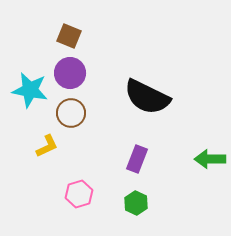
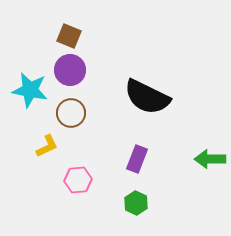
purple circle: moved 3 px up
pink hexagon: moved 1 px left, 14 px up; rotated 12 degrees clockwise
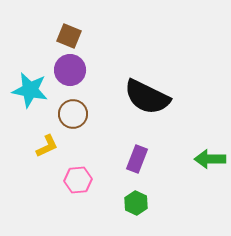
brown circle: moved 2 px right, 1 px down
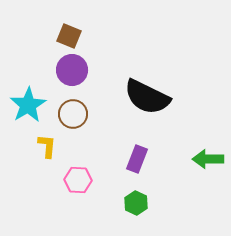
purple circle: moved 2 px right
cyan star: moved 2 px left, 15 px down; rotated 30 degrees clockwise
yellow L-shape: rotated 60 degrees counterclockwise
green arrow: moved 2 px left
pink hexagon: rotated 8 degrees clockwise
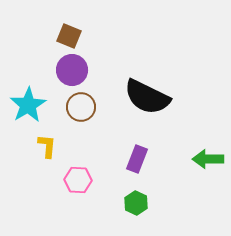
brown circle: moved 8 px right, 7 px up
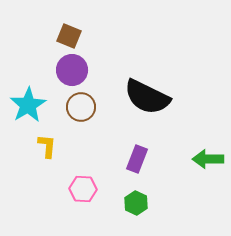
pink hexagon: moved 5 px right, 9 px down
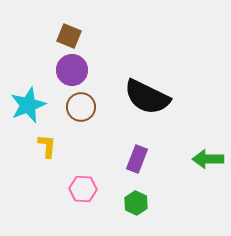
cyan star: rotated 9 degrees clockwise
